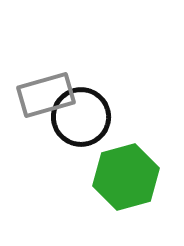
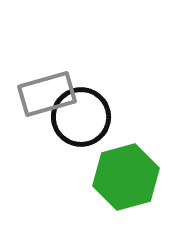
gray rectangle: moved 1 px right, 1 px up
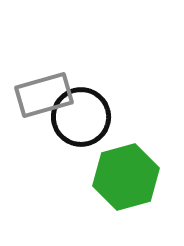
gray rectangle: moved 3 px left, 1 px down
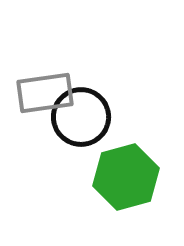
gray rectangle: moved 1 px right, 2 px up; rotated 8 degrees clockwise
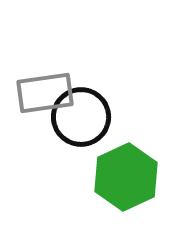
green hexagon: rotated 10 degrees counterclockwise
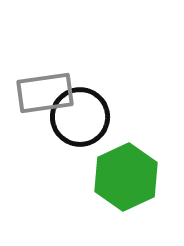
black circle: moved 1 px left
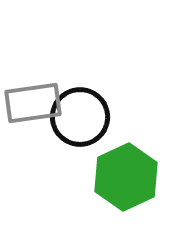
gray rectangle: moved 12 px left, 10 px down
